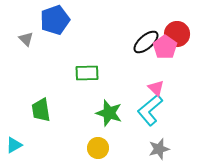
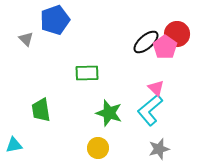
cyan triangle: rotated 18 degrees clockwise
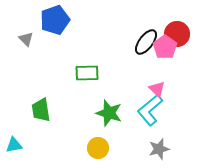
black ellipse: rotated 12 degrees counterclockwise
pink triangle: moved 1 px right, 1 px down
